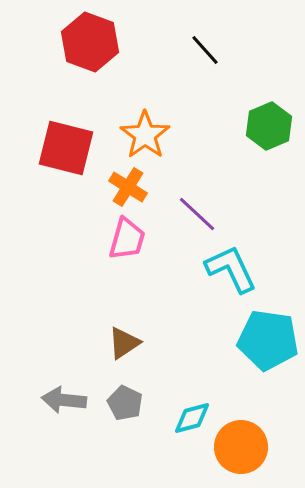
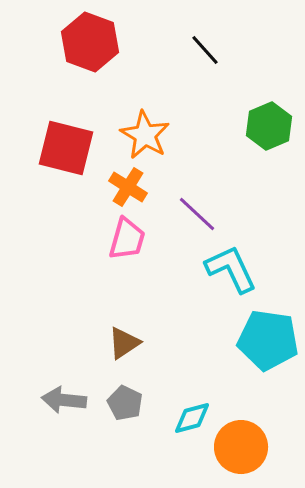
orange star: rotated 6 degrees counterclockwise
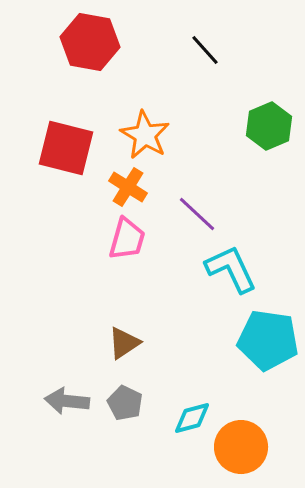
red hexagon: rotated 10 degrees counterclockwise
gray arrow: moved 3 px right, 1 px down
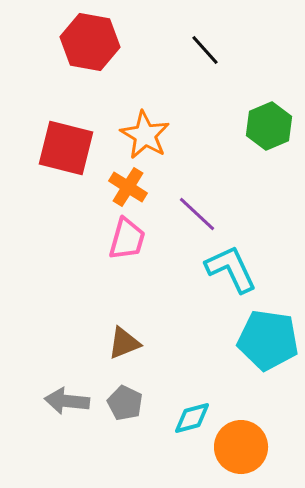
brown triangle: rotated 12 degrees clockwise
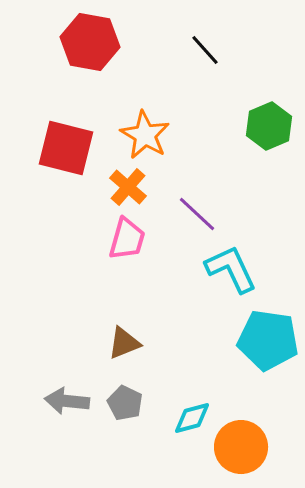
orange cross: rotated 9 degrees clockwise
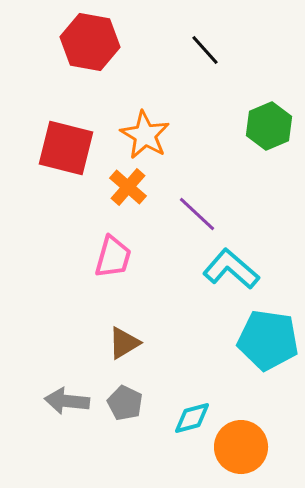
pink trapezoid: moved 14 px left, 18 px down
cyan L-shape: rotated 24 degrees counterclockwise
brown triangle: rotated 9 degrees counterclockwise
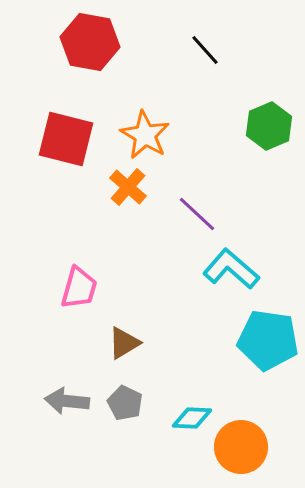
red square: moved 9 px up
pink trapezoid: moved 34 px left, 31 px down
cyan diamond: rotated 18 degrees clockwise
